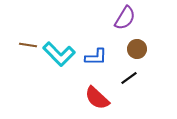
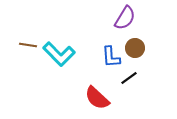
brown circle: moved 2 px left, 1 px up
blue L-shape: moved 15 px right; rotated 85 degrees clockwise
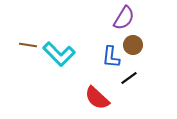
purple semicircle: moved 1 px left
brown circle: moved 2 px left, 3 px up
blue L-shape: rotated 10 degrees clockwise
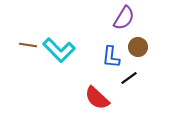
brown circle: moved 5 px right, 2 px down
cyan L-shape: moved 4 px up
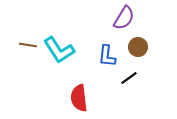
cyan L-shape: rotated 12 degrees clockwise
blue L-shape: moved 4 px left, 1 px up
red semicircle: moved 18 px left; rotated 40 degrees clockwise
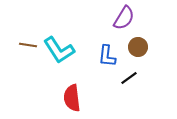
red semicircle: moved 7 px left
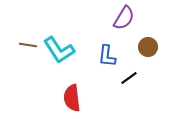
brown circle: moved 10 px right
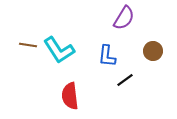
brown circle: moved 5 px right, 4 px down
black line: moved 4 px left, 2 px down
red semicircle: moved 2 px left, 2 px up
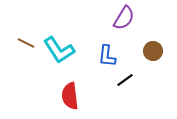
brown line: moved 2 px left, 2 px up; rotated 18 degrees clockwise
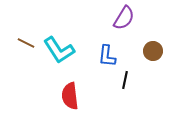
black line: rotated 42 degrees counterclockwise
